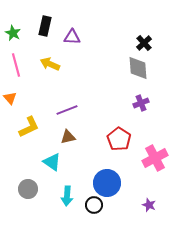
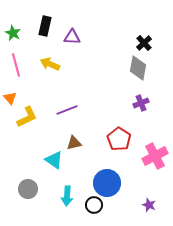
gray diamond: rotated 15 degrees clockwise
yellow L-shape: moved 2 px left, 10 px up
brown triangle: moved 6 px right, 6 px down
pink cross: moved 2 px up
cyan triangle: moved 2 px right, 2 px up
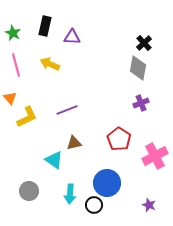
gray circle: moved 1 px right, 2 px down
cyan arrow: moved 3 px right, 2 px up
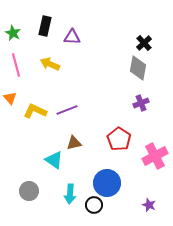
yellow L-shape: moved 8 px right, 6 px up; rotated 130 degrees counterclockwise
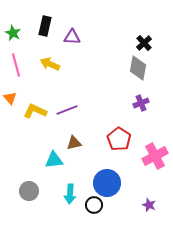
cyan triangle: rotated 42 degrees counterclockwise
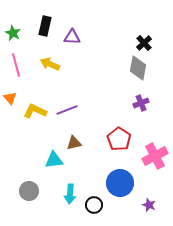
blue circle: moved 13 px right
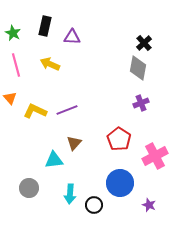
brown triangle: rotated 35 degrees counterclockwise
gray circle: moved 3 px up
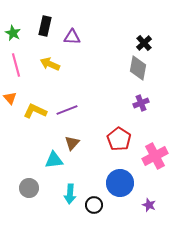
brown triangle: moved 2 px left
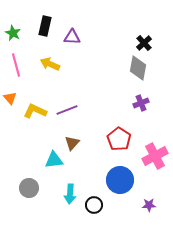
blue circle: moved 3 px up
purple star: rotated 24 degrees counterclockwise
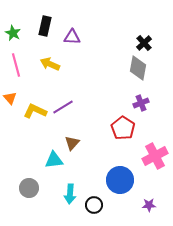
purple line: moved 4 px left, 3 px up; rotated 10 degrees counterclockwise
red pentagon: moved 4 px right, 11 px up
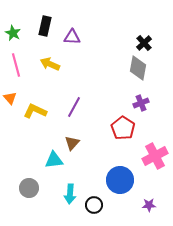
purple line: moved 11 px right; rotated 30 degrees counterclockwise
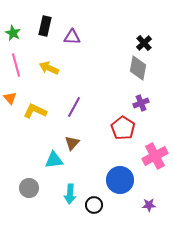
yellow arrow: moved 1 px left, 4 px down
